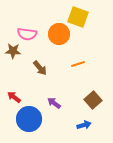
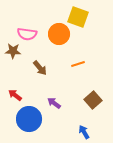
red arrow: moved 1 px right, 2 px up
blue arrow: moved 7 px down; rotated 104 degrees counterclockwise
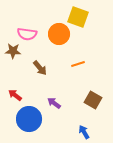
brown square: rotated 18 degrees counterclockwise
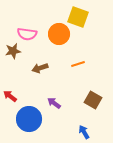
brown star: rotated 14 degrees counterclockwise
brown arrow: rotated 112 degrees clockwise
red arrow: moved 5 px left, 1 px down
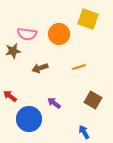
yellow square: moved 10 px right, 2 px down
orange line: moved 1 px right, 3 px down
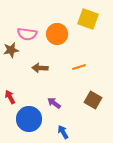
orange circle: moved 2 px left
brown star: moved 2 px left, 1 px up
brown arrow: rotated 21 degrees clockwise
red arrow: moved 1 px down; rotated 24 degrees clockwise
blue arrow: moved 21 px left
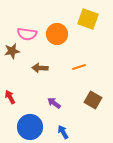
brown star: moved 1 px right, 1 px down
blue circle: moved 1 px right, 8 px down
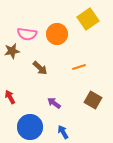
yellow square: rotated 35 degrees clockwise
brown arrow: rotated 140 degrees counterclockwise
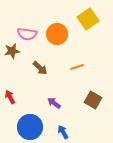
orange line: moved 2 px left
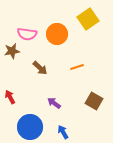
brown square: moved 1 px right, 1 px down
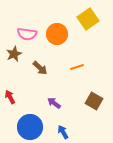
brown star: moved 2 px right, 3 px down; rotated 14 degrees counterclockwise
